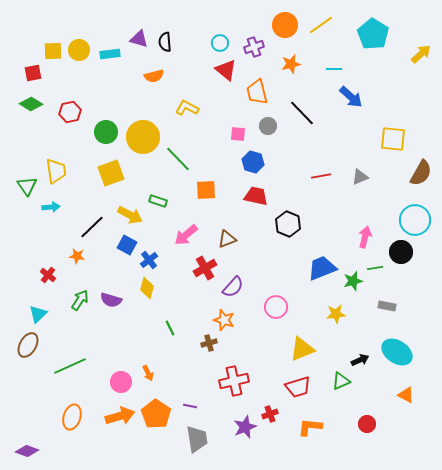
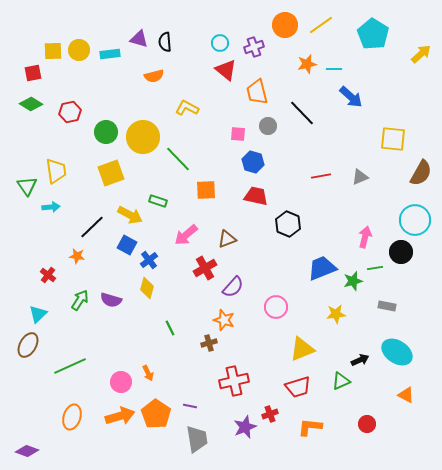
orange star at (291, 64): moved 16 px right
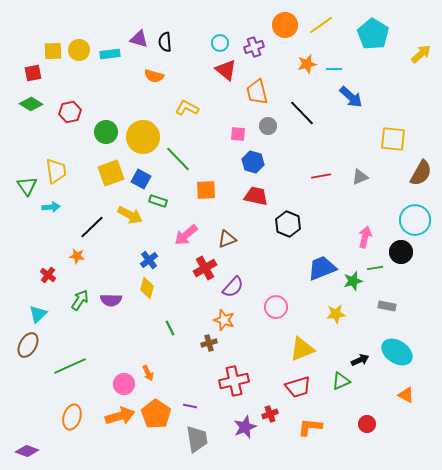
orange semicircle at (154, 76): rotated 30 degrees clockwise
blue square at (127, 245): moved 14 px right, 66 px up
purple semicircle at (111, 300): rotated 15 degrees counterclockwise
pink circle at (121, 382): moved 3 px right, 2 px down
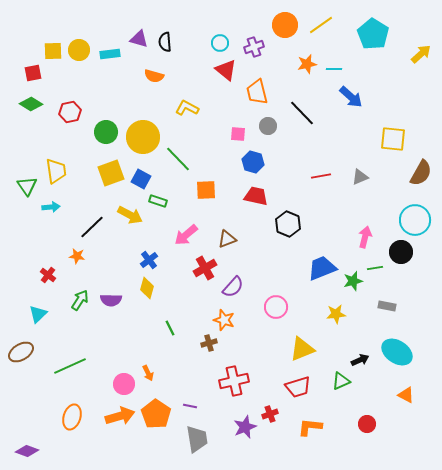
brown ellipse at (28, 345): moved 7 px left, 7 px down; rotated 30 degrees clockwise
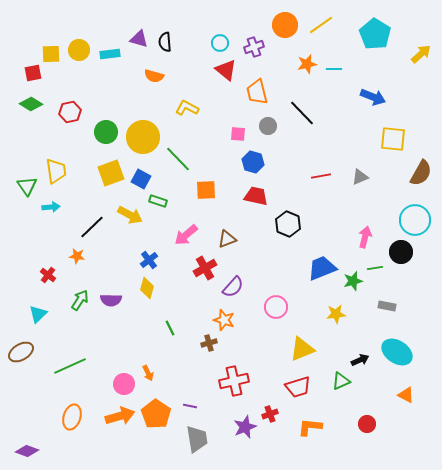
cyan pentagon at (373, 34): moved 2 px right
yellow square at (53, 51): moved 2 px left, 3 px down
blue arrow at (351, 97): moved 22 px right; rotated 20 degrees counterclockwise
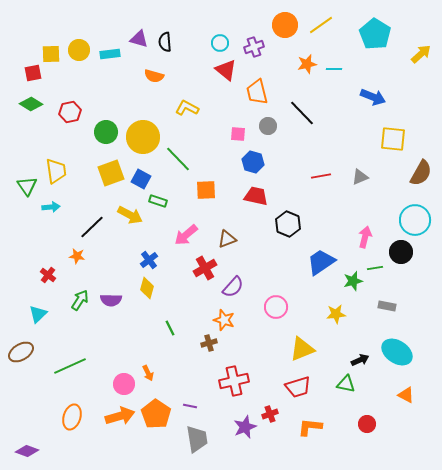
blue trapezoid at (322, 268): moved 1 px left, 6 px up; rotated 12 degrees counterclockwise
green triangle at (341, 381): moved 5 px right, 3 px down; rotated 36 degrees clockwise
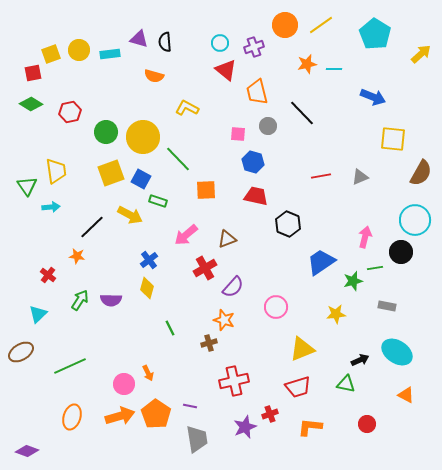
yellow square at (51, 54): rotated 18 degrees counterclockwise
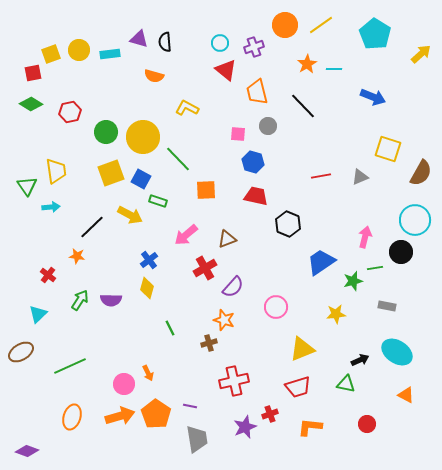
orange star at (307, 64): rotated 18 degrees counterclockwise
black line at (302, 113): moved 1 px right, 7 px up
yellow square at (393, 139): moved 5 px left, 10 px down; rotated 12 degrees clockwise
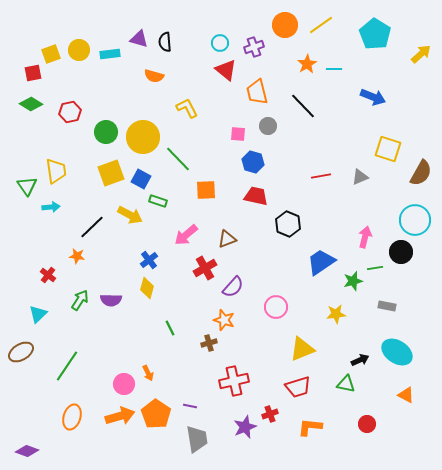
yellow L-shape at (187, 108): rotated 35 degrees clockwise
green line at (70, 366): moved 3 px left; rotated 32 degrees counterclockwise
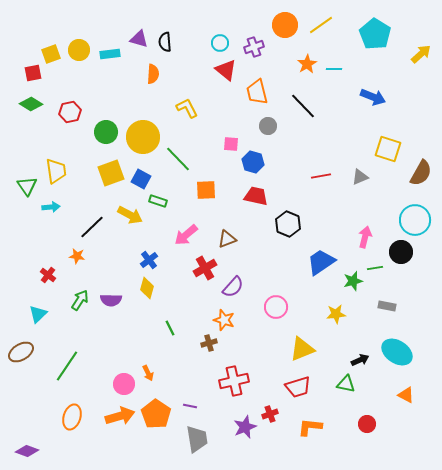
orange semicircle at (154, 76): moved 1 px left, 2 px up; rotated 102 degrees counterclockwise
pink square at (238, 134): moved 7 px left, 10 px down
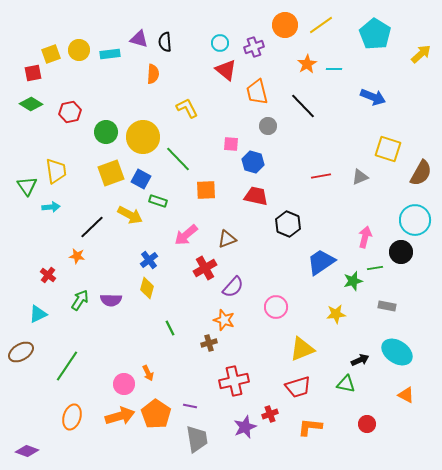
cyan triangle at (38, 314): rotated 18 degrees clockwise
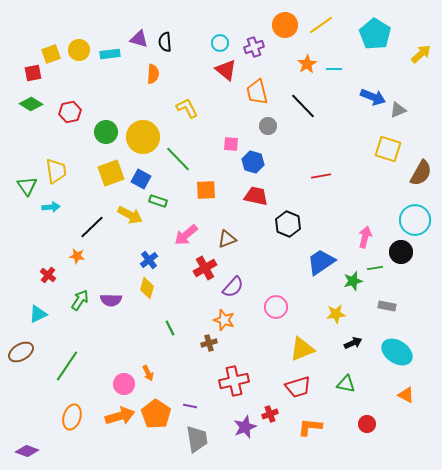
gray triangle at (360, 177): moved 38 px right, 67 px up
black arrow at (360, 360): moved 7 px left, 17 px up
